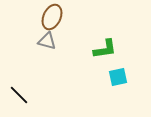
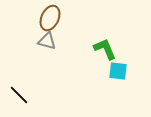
brown ellipse: moved 2 px left, 1 px down
green L-shape: rotated 105 degrees counterclockwise
cyan square: moved 6 px up; rotated 18 degrees clockwise
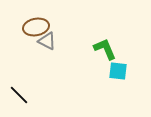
brown ellipse: moved 14 px left, 9 px down; rotated 55 degrees clockwise
gray triangle: rotated 12 degrees clockwise
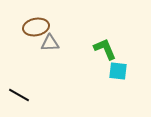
gray triangle: moved 3 px right, 2 px down; rotated 30 degrees counterclockwise
black line: rotated 15 degrees counterclockwise
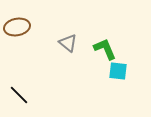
brown ellipse: moved 19 px left
gray triangle: moved 18 px right; rotated 42 degrees clockwise
black line: rotated 15 degrees clockwise
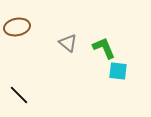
green L-shape: moved 1 px left, 1 px up
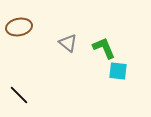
brown ellipse: moved 2 px right
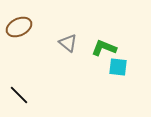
brown ellipse: rotated 15 degrees counterclockwise
green L-shape: rotated 45 degrees counterclockwise
cyan square: moved 4 px up
